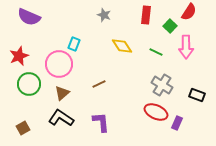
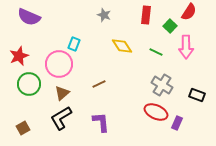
black L-shape: rotated 65 degrees counterclockwise
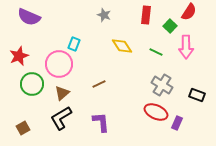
green circle: moved 3 px right
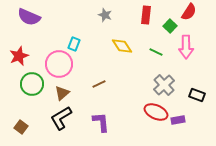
gray star: moved 1 px right
gray cross: moved 2 px right; rotated 15 degrees clockwise
purple rectangle: moved 1 px right, 3 px up; rotated 56 degrees clockwise
brown square: moved 2 px left, 1 px up; rotated 24 degrees counterclockwise
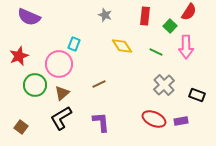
red rectangle: moved 1 px left, 1 px down
green circle: moved 3 px right, 1 px down
red ellipse: moved 2 px left, 7 px down
purple rectangle: moved 3 px right, 1 px down
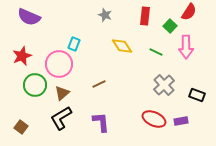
red star: moved 3 px right
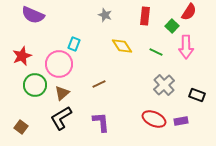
purple semicircle: moved 4 px right, 2 px up
green square: moved 2 px right
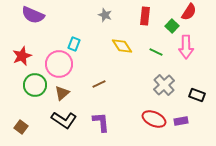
black L-shape: moved 3 px right, 2 px down; rotated 115 degrees counterclockwise
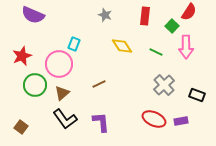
black L-shape: moved 1 px right, 1 px up; rotated 20 degrees clockwise
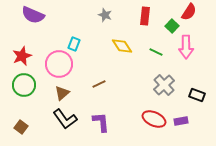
green circle: moved 11 px left
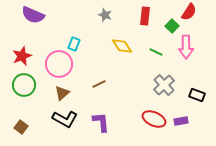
black L-shape: rotated 25 degrees counterclockwise
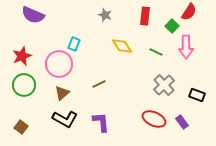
purple rectangle: moved 1 px right, 1 px down; rotated 64 degrees clockwise
